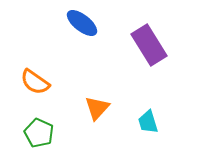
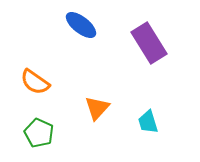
blue ellipse: moved 1 px left, 2 px down
purple rectangle: moved 2 px up
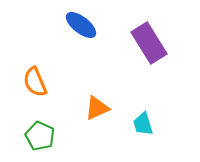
orange semicircle: rotated 32 degrees clockwise
orange triangle: rotated 24 degrees clockwise
cyan trapezoid: moved 5 px left, 2 px down
green pentagon: moved 1 px right, 3 px down
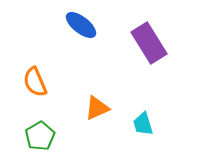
green pentagon: rotated 16 degrees clockwise
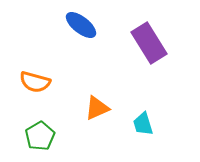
orange semicircle: rotated 52 degrees counterclockwise
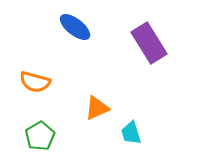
blue ellipse: moved 6 px left, 2 px down
cyan trapezoid: moved 12 px left, 9 px down
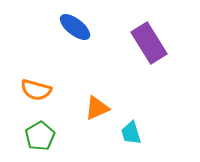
orange semicircle: moved 1 px right, 8 px down
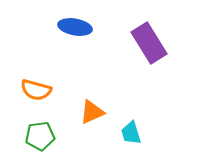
blue ellipse: rotated 28 degrees counterclockwise
orange triangle: moved 5 px left, 4 px down
green pentagon: rotated 24 degrees clockwise
